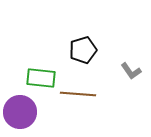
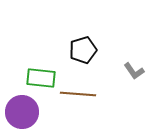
gray L-shape: moved 3 px right
purple circle: moved 2 px right
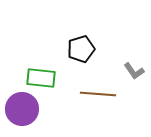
black pentagon: moved 2 px left, 1 px up
brown line: moved 20 px right
purple circle: moved 3 px up
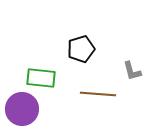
gray L-shape: moved 2 px left; rotated 20 degrees clockwise
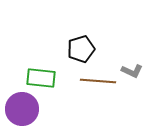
gray L-shape: rotated 50 degrees counterclockwise
brown line: moved 13 px up
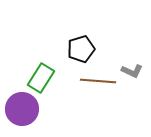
green rectangle: rotated 64 degrees counterclockwise
